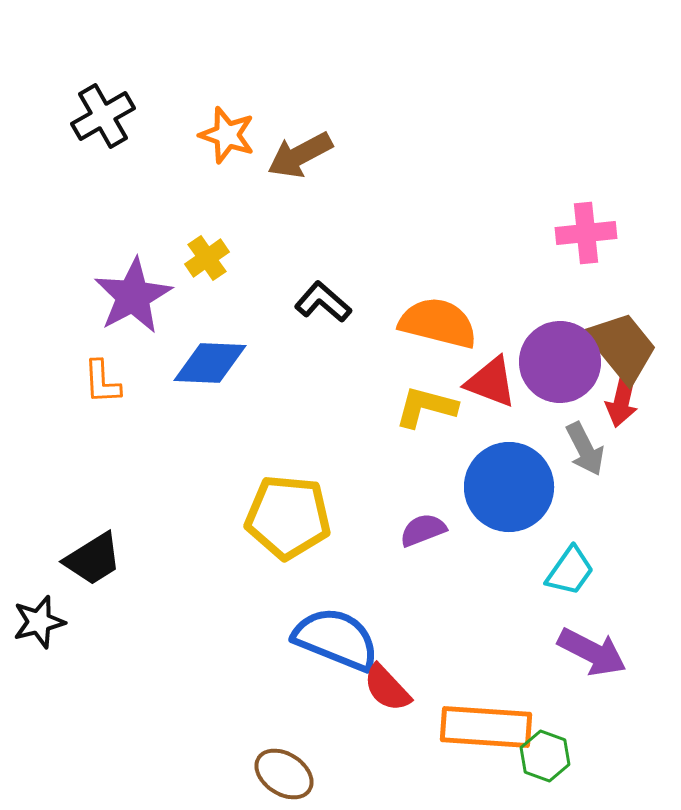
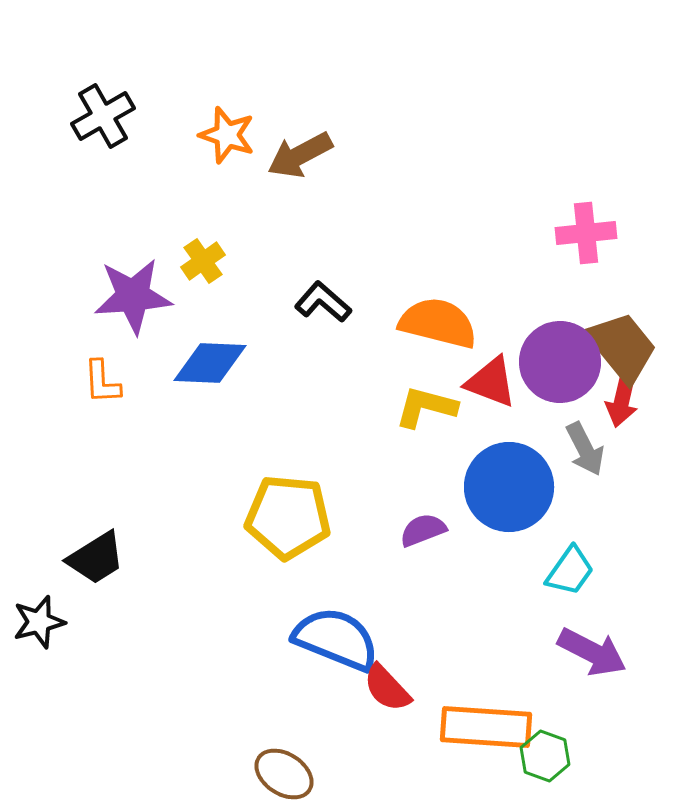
yellow cross: moved 4 px left, 3 px down
purple star: rotated 24 degrees clockwise
black trapezoid: moved 3 px right, 1 px up
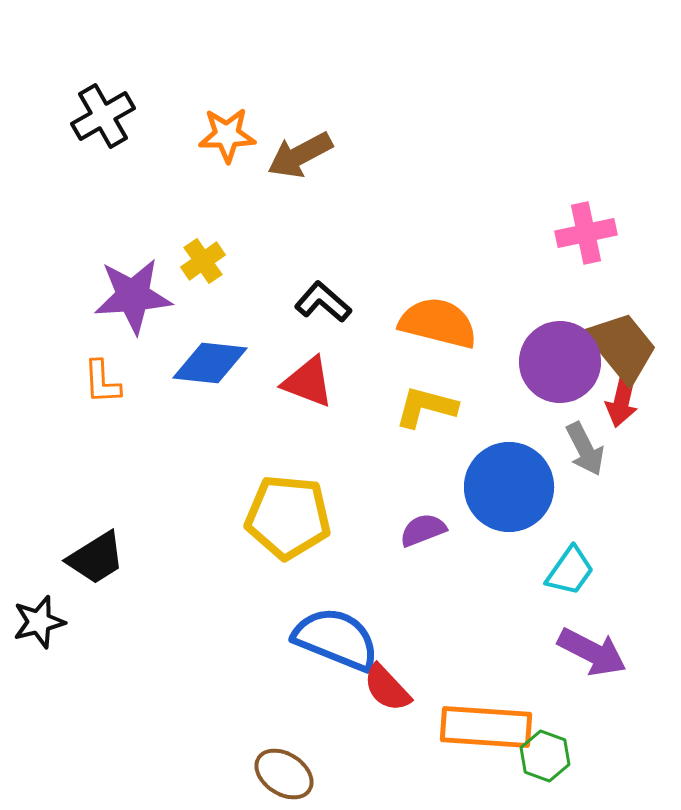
orange star: rotated 20 degrees counterclockwise
pink cross: rotated 6 degrees counterclockwise
blue diamond: rotated 4 degrees clockwise
red triangle: moved 183 px left
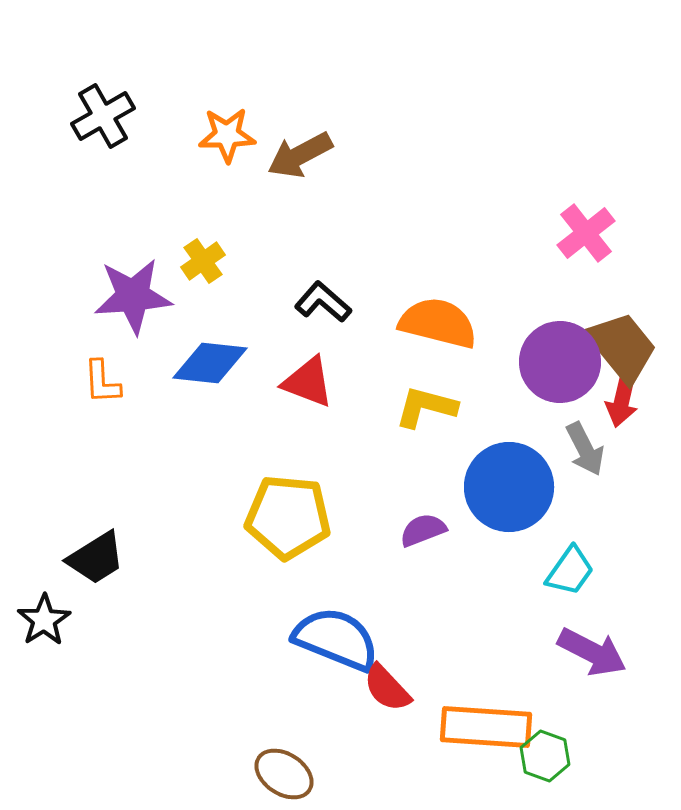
pink cross: rotated 26 degrees counterclockwise
black star: moved 5 px right, 2 px up; rotated 18 degrees counterclockwise
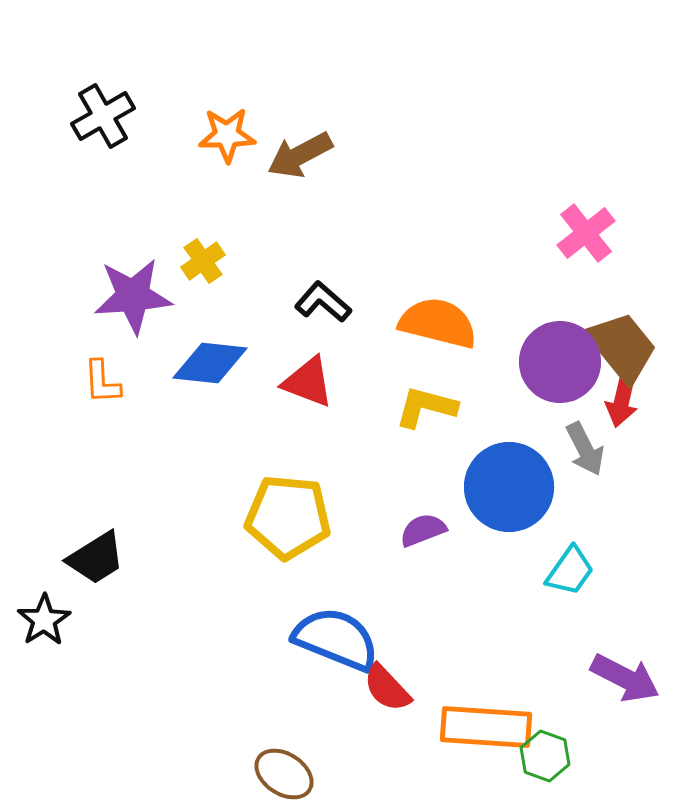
purple arrow: moved 33 px right, 26 px down
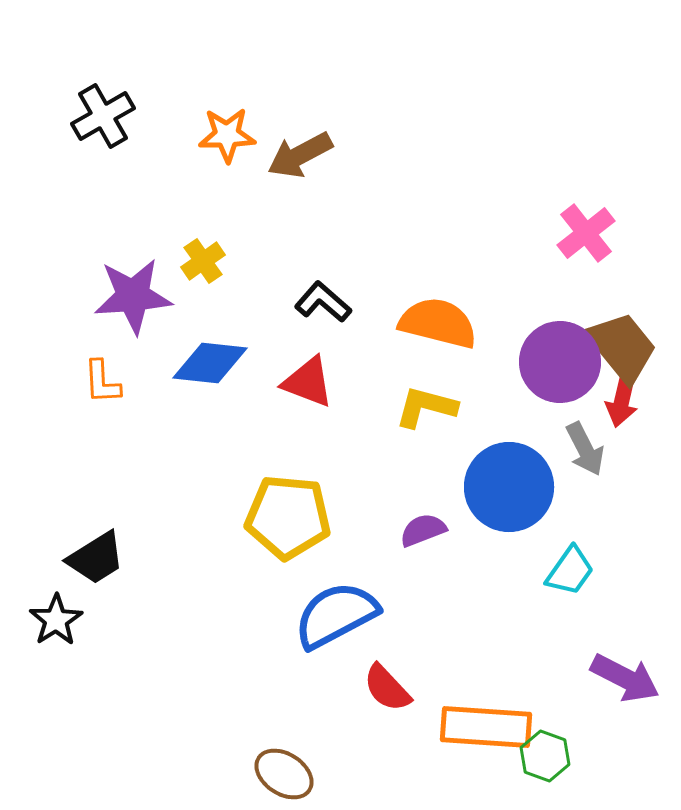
black star: moved 12 px right
blue semicircle: moved 24 px up; rotated 50 degrees counterclockwise
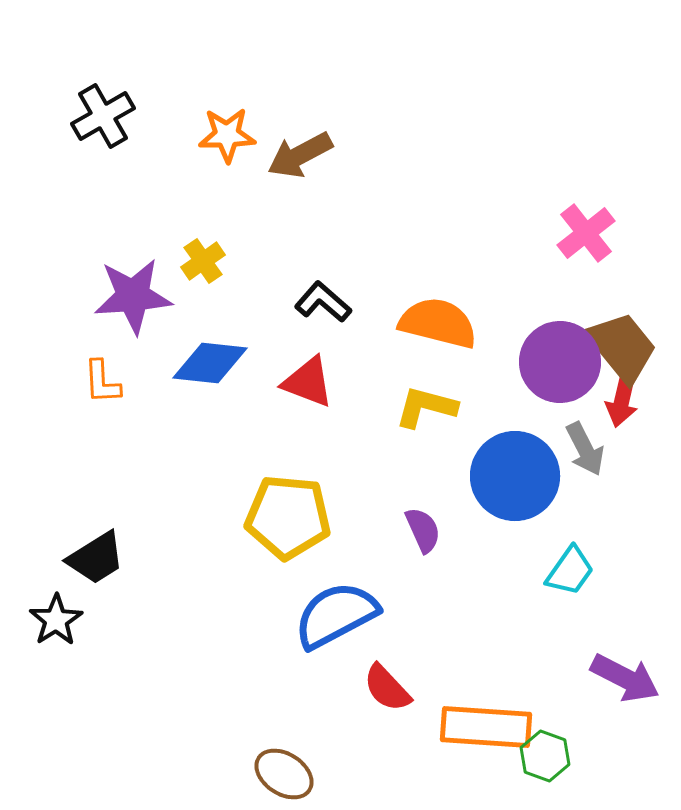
blue circle: moved 6 px right, 11 px up
purple semicircle: rotated 87 degrees clockwise
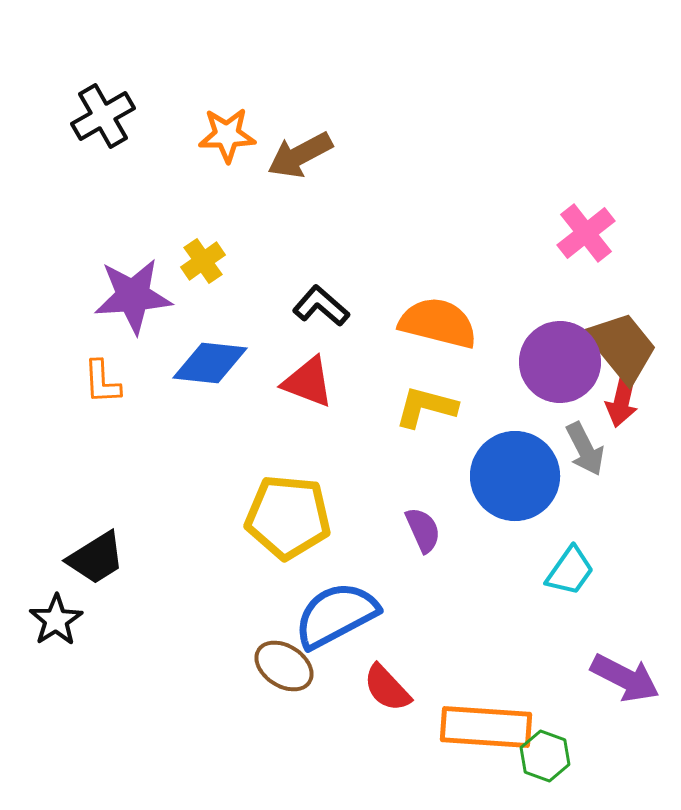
black L-shape: moved 2 px left, 4 px down
brown ellipse: moved 108 px up
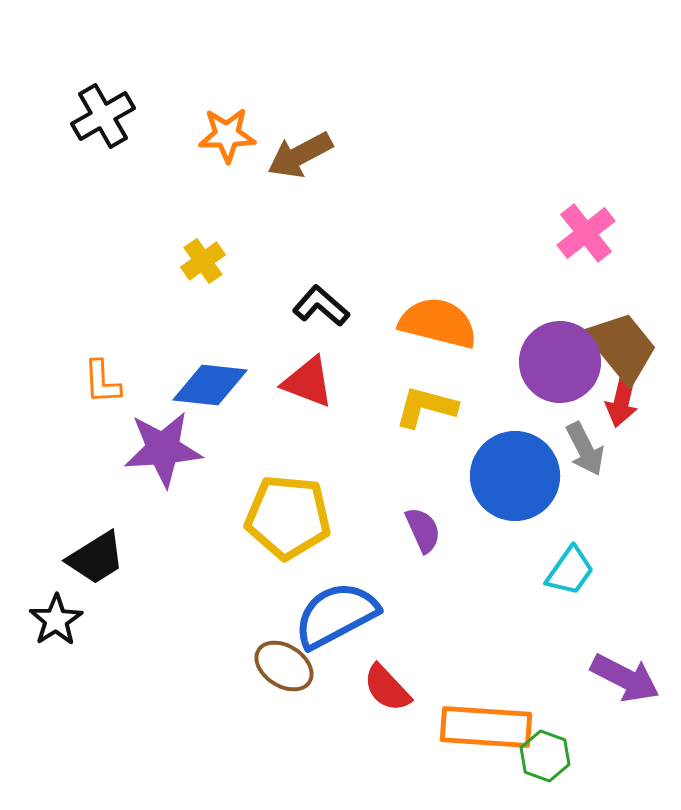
purple star: moved 30 px right, 153 px down
blue diamond: moved 22 px down
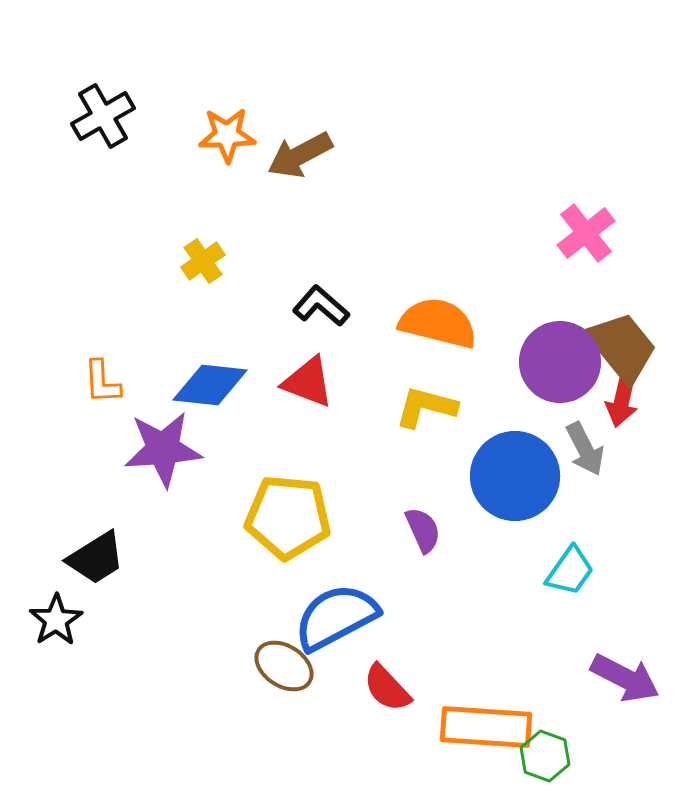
blue semicircle: moved 2 px down
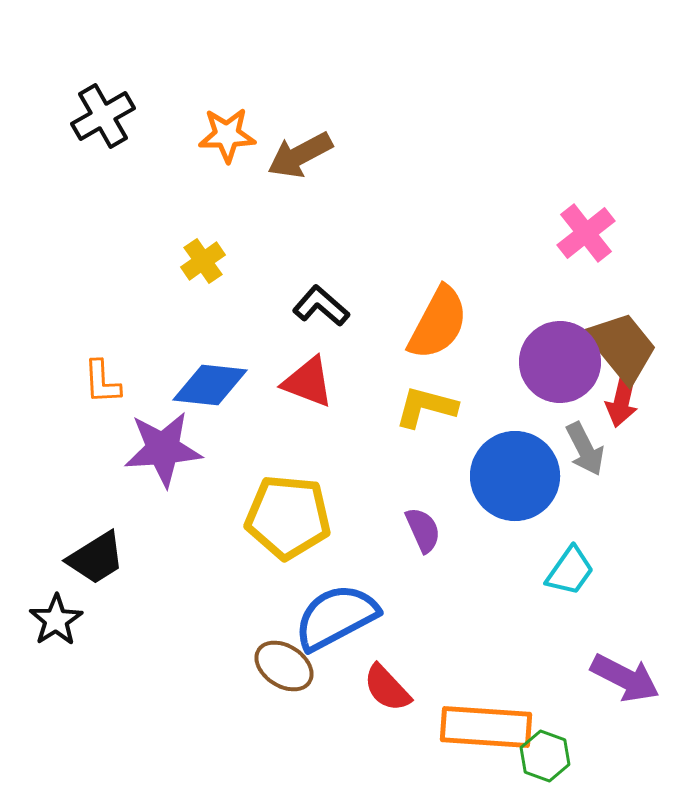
orange semicircle: rotated 104 degrees clockwise
